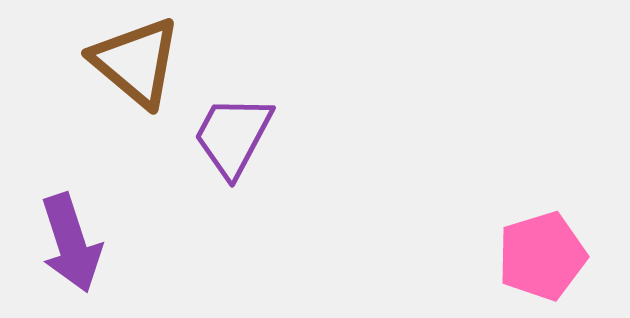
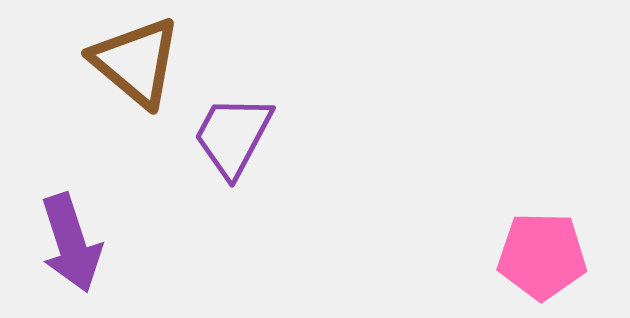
pink pentagon: rotated 18 degrees clockwise
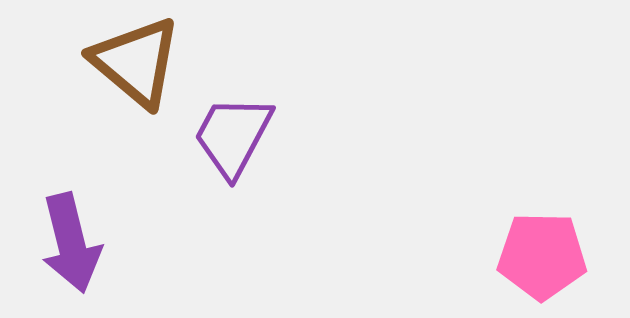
purple arrow: rotated 4 degrees clockwise
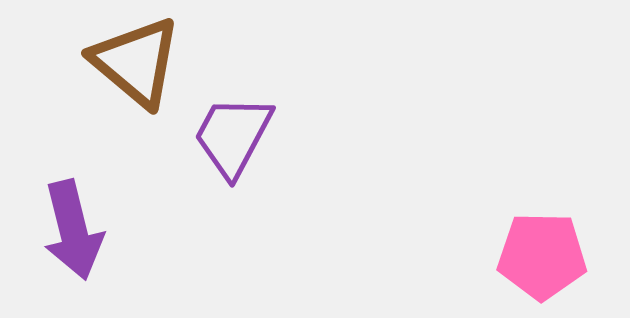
purple arrow: moved 2 px right, 13 px up
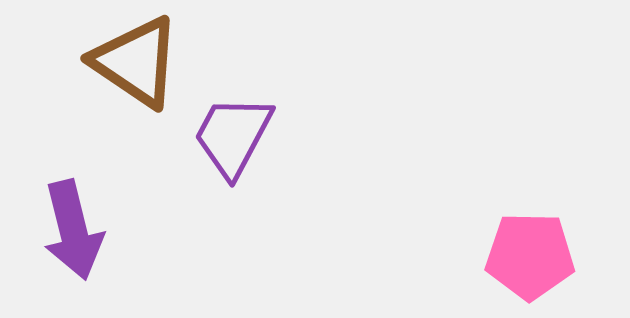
brown triangle: rotated 6 degrees counterclockwise
pink pentagon: moved 12 px left
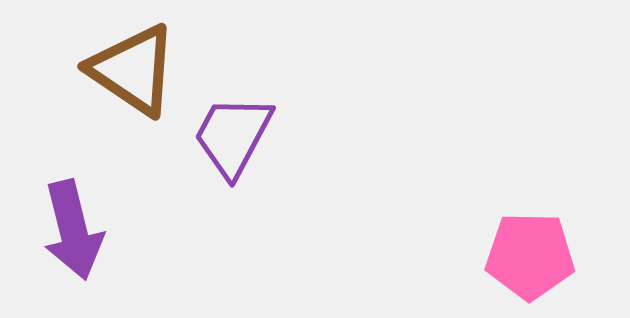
brown triangle: moved 3 px left, 8 px down
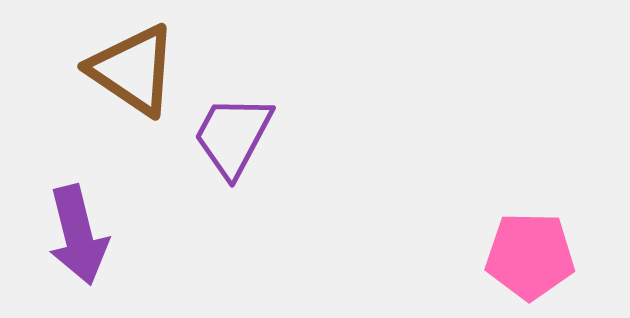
purple arrow: moved 5 px right, 5 px down
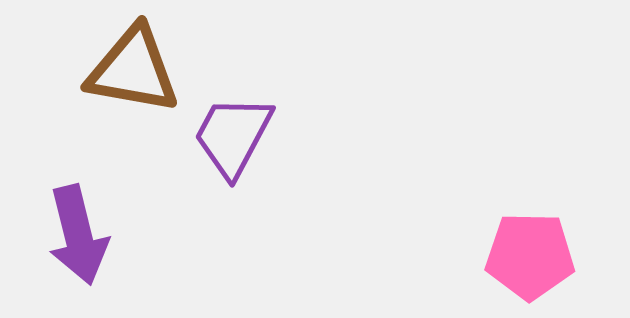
brown triangle: rotated 24 degrees counterclockwise
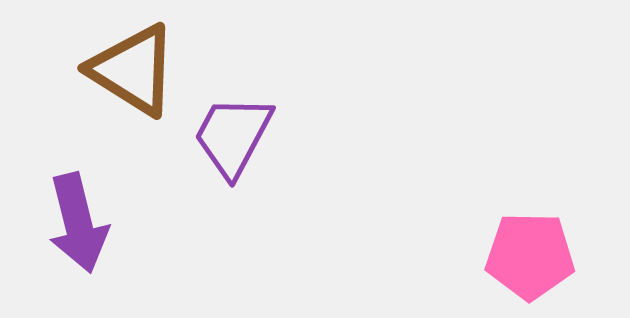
brown triangle: rotated 22 degrees clockwise
purple arrow: moved 12 px up
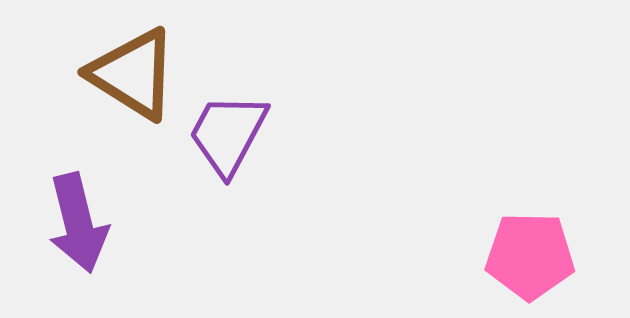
brown triangle: moved 4 px down
purple trapezoid: moved 5 px left, 2 px up
